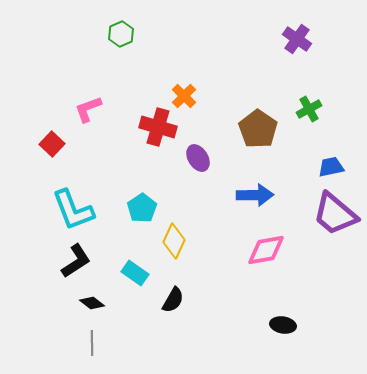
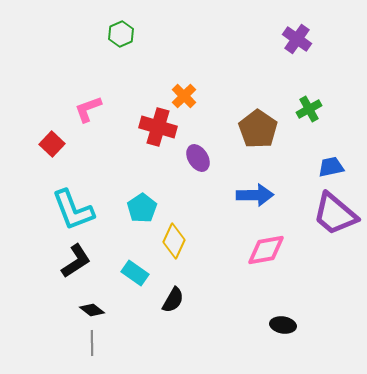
black diamond: moved 7 px down
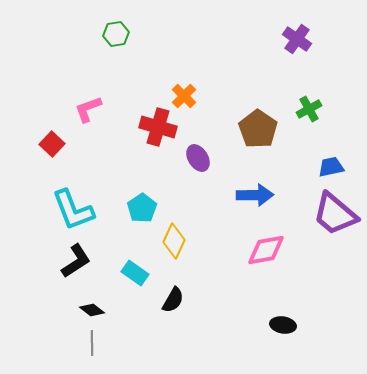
green hexagon: moved 5 px left; rotated 15 degrees clockwise
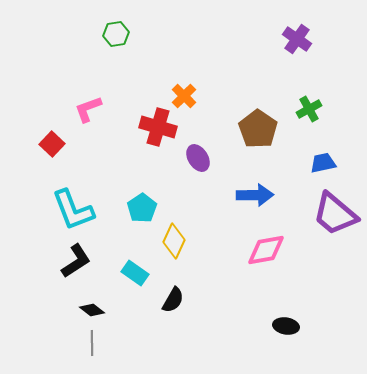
blue trapezoid: moved 8 px left, 4 px up
black ellipse: moved 3 px right, 1 px down
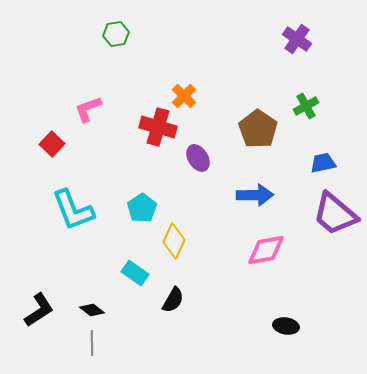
green cross: moved 3 px left, 3 px up
black L-shape: moved 37 px left, 49 px down
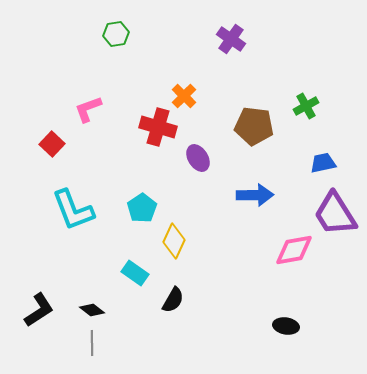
purple cross: moved 66 px left
brown pentagon: moved 4 px left, 3 px up; rotated 27 degrees counterclockwise
purple trapezoid: rotated 18 degrees clockwise
pink diamond: moved 28 px right
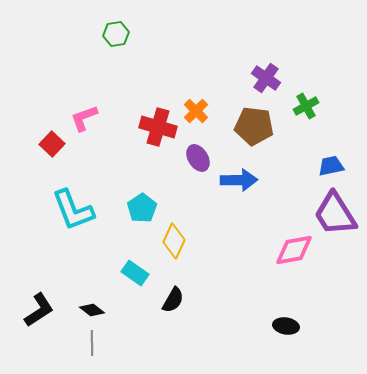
purple cross: moved 35 px right, 39 px down
orange cross: moved 12 px right, 15 px down
pink L-shape: moved 4 px left, 9 px down
blue trapezoid: moved 8 px right, 3 px down
blue arrow: moved 16 px left, 15 px up
